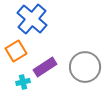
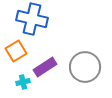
blue cross: rotated 28 degrees counterclockwise
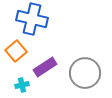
orange square: rotated 10 degrees counterclockwise
gray circle: moved 6 px down
cyan cross: moved 1 px left, 3 px down
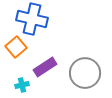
orange square: moved 4 px up
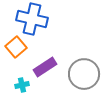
gray circle: moved 1 px left, 1 px down
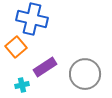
gray circle: moved 1 px right
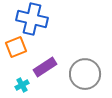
orange square: rotated 20 degrees clockwise
cyan cross: rotated 16 degrees counterclockwise
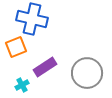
gray circle: moved 2 px right, 1 px up
